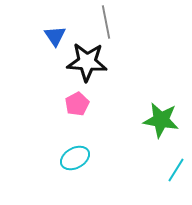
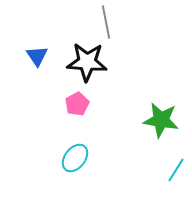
blue triangle: moved 18 px left, 20 px down
cyan ellipse: rotated 24 degrees counterclockwise
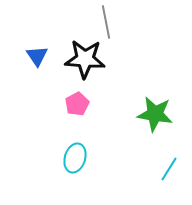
black star: moved 2 px left, 3 px up
green star: moved 6 px left, 6 px up
cyan ellipse: rotated 20 degrees counterclockwise
cyan line: moved 7 px left, 1 px up
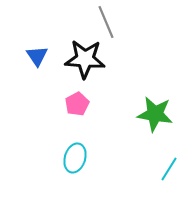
gray line: rotated 12 degrees counterclockwise
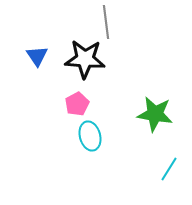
gray line: rotated 16 degrees clockwise
cyan ellipse: moved 15 px right, 22 px up; rotated 32 degrees counterclockwise
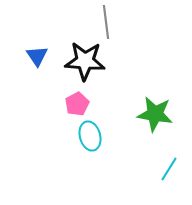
black star: moved 2 px down
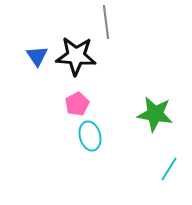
black star: moved 9 px left, 5 px up
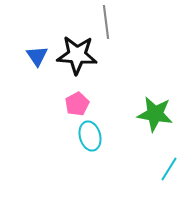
black star: moved 1 px right, 1 px up
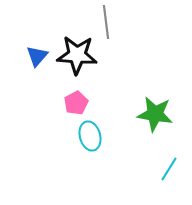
blue triangle: rotated 15 degrees clockwise
pink pentagon: moved 1 px left, 1 px up
